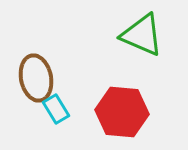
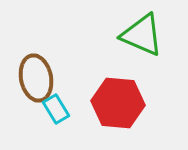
red hexagon: moved 4 px left, 9 px up
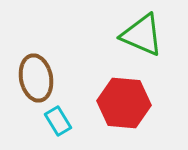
red hexagon: moved 6 px right
cyan rectangle: moved 2 px right, 12 px down
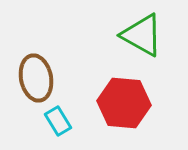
green triangle: rotated 6 degrees clockwise
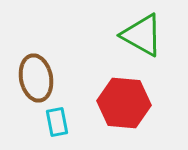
cyan rectangle: moved 1 px left, 1 px down; rotated 20 degrees clockwise
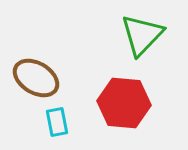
green triangle: rotated 45 degrees clockwise
brown ellipse: rotated 48 degrees counterclockwise
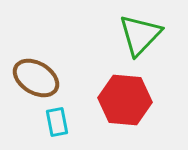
green triangle: moved 2 px left
red hexagon: moved 1 px right, 3 px up
